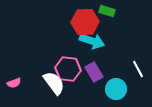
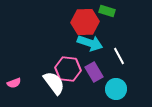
cyan arrow: moved 2 px left, 2 px down
white line: moved 19 px left, 13 px up
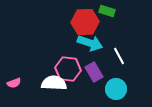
white semicircle: rotated 50 degrees counterclockwise
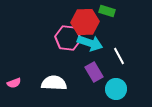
pink hexagon: moved 31 px up
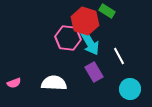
green rectangle: rotated 14 degrees clockwise
red hexagon: moved 1 px up; rotated 20 degrees clockwise
cyan arrow: rotated 40 degrees clockwise
cyan circle: moved 14 px right
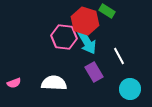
pink hexagon: moved 4 px left, 1 px up
cyan arrow: moved 3 px left, 1 px up
